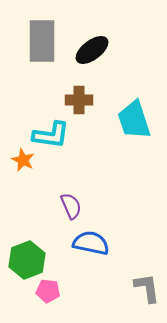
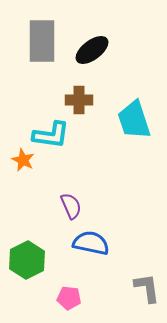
green hexagon: rotated 6 degrees counterclockwise
pink pentagon: moved 21 px right, 7 px down
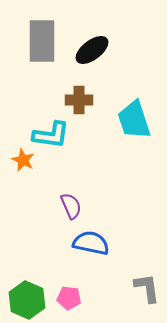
green hexagon: moved 40 px down; rotated 9 degrees counterclockwise
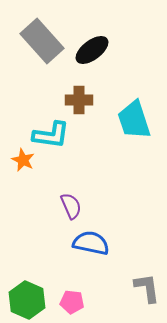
gray rectangle: rotated 42 degrees counterclockwise
pink pentagon: moved 3 px right, 4 px down
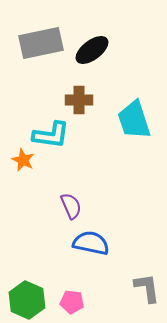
gray rectangle: moved 1 px left, 2 px down; rotated 60 degrees counterclockwise
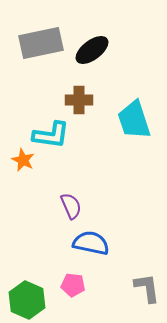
pink pentagon: moved 1 px right, 17 px up
